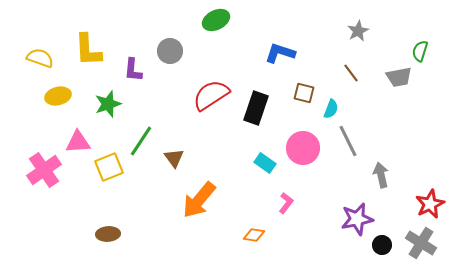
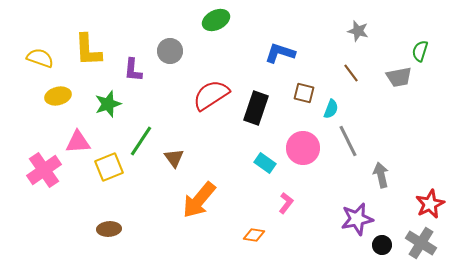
gray star: rotated 30 degrees counterclockwise
brown ellipse: moved 1 px right, 5 px up
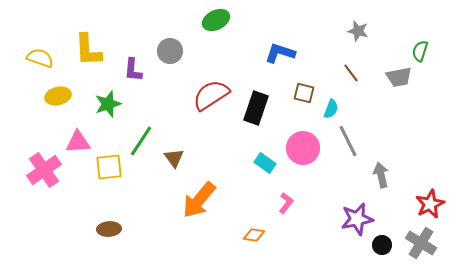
yellow square: rotated 16 degrees clockwise
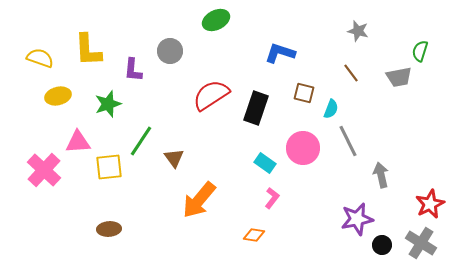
pink cross: rotated 12 degrees counterclockwise
pink L-shape: moved 14 px left, 5 px up
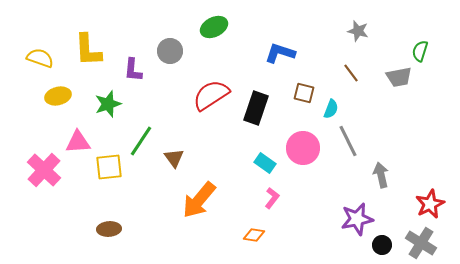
green ellipse: moved 2 px left, 7 px down
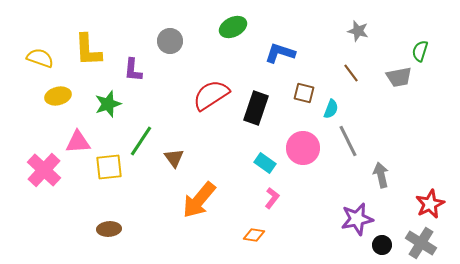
green ellipse: moved 19 px right
gray circle: moved 10 px up
